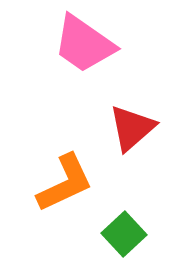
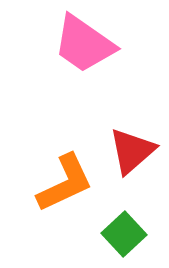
red triangle: moved 23 px down
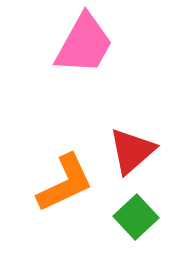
pink trapezoid: rotated 96 degrees counterclockwise
green square: moved 12 px right, 17 px up
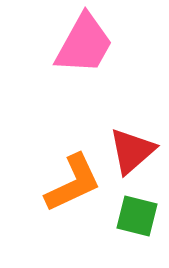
orange L-shape: moved 8 px right
green square: moved 1 px right, 1 px up; rotated 33 degrees counterclockwise
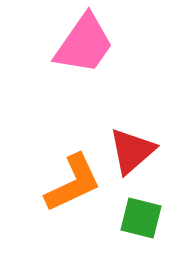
pink trapezoid: rotated 6 degrees clockwise
green square: moved 4 px right, 2 px down
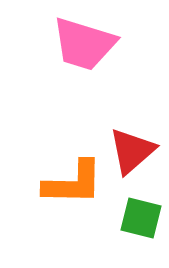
pink trapezoid: rotated 72 degrees clockwise
orange L-shape: rotated 26 degrees clockwise
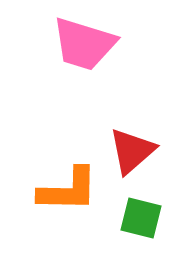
orange L-shape: moved 5 px left, 7 px down
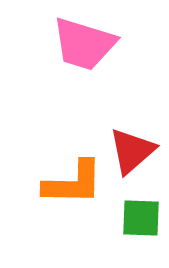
orange L-shape: moved 5 px right, 7 px up
green square: rotated 12 degrees counterclockwise
